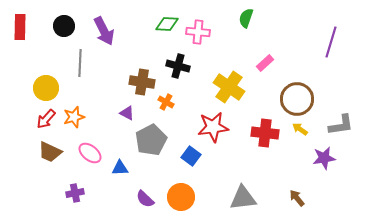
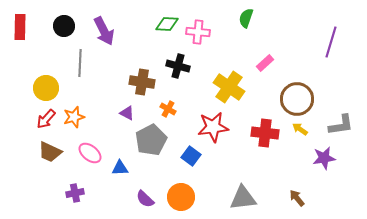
orange cross: moved 2 px right, 7 px down
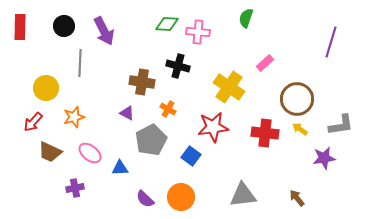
red arrow: moved 13 px left, 3 px down
purple cross: moved 5 px up
gray triangle: moved 3 px up
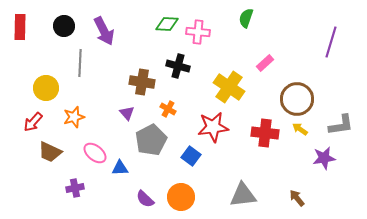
purple triangle: rotated 21 degrees clockwise
pink ellipse: moved 5 px right
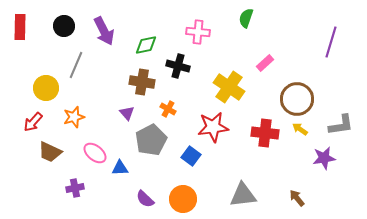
green diamond: moved 21 px left, 21 px down; rotated 15 degrees counterclockwise
gray line: moved 4 px left, 2 px down; rotated 20 degrees clockwise
orange circle: moved 2 px right, 2 px down
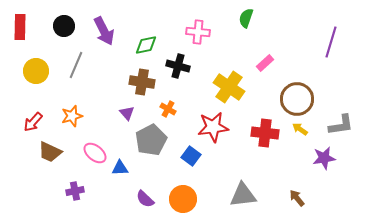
yellow circle: moved 10 px left, 17 px up
orange star: moved 2 px left, 1 px up
purple cross: moved 3 px down
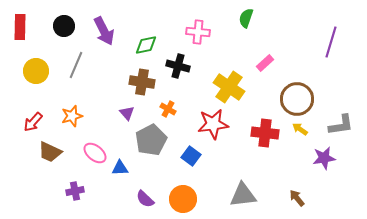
red star: moved 3 px up
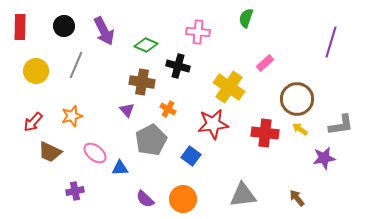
green diamond: rotated 35 degrees clockwise
purple triangle: moved 3 px up
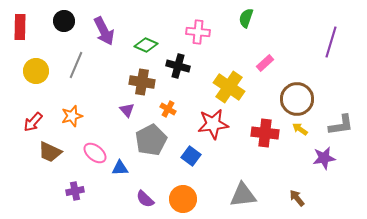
black circle: moved 5 px up
